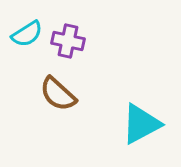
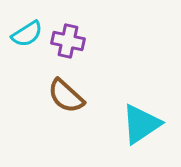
brown semicircle: moved 8 px right, 2 px down
cyan triangle: rotated 6 degrees counterclockwise
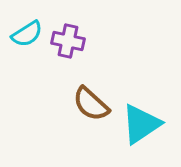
brown semicircle: moved 25 px right, 8 px down
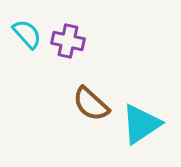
cyan semicircle: rotated 100 degrees counterclockwise
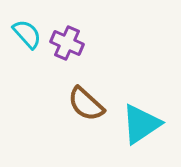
purple cross: moved 1 px left, 2 px down; rotated 12 degrees clockwise
brown semicircle: moved 5 px left
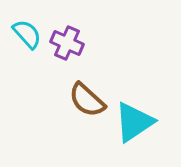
brown semicircle: moved 1 px right, 4 px up
cyan triangle: moved 7 px left, 2 px up
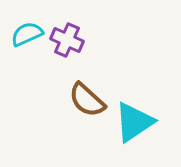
cyan semicircle: rotated 72 degrees counterclockwise
purple cross: moved 3 px up
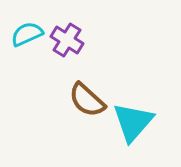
purple cross: rotated 8 degrees clockwise
cyan triangle: moved 1 px left; rotated 15 degrees counterclockwise
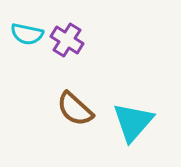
cyan semicircle: rotated 144 degrees counterclockwise
brown semicircle: moved 12 px left, 9 px down
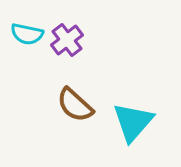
purple cross: rotated 20 degrees clockwise
brown semicircle: moved 4 px up
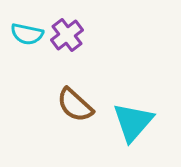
purple cross: moved 5 px up
